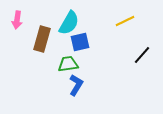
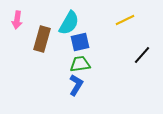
yellow line: moved 1 px up
green trapezoid: moved 12 px right
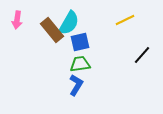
brown rectangle: moved 10 px right, 9 px up; rotated 55 degrees counterclockwise
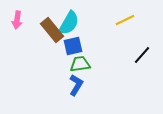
blue square: moved 7 px left, 4 px down
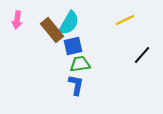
blue L-shape: rotated 20 degrees counterclockwise
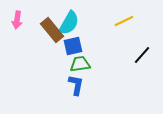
yellow line: moved 1 px left, 1 px down
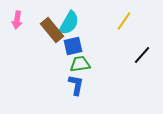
yellow line: rotated 30 degrees counterclockwise
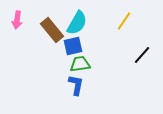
cyan semicircle: moved 8 px right
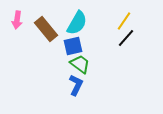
brown rectangle: moved 6 px left, 1 px up
black line: moved 16 px left, 17 px up
green trapezoid: rotated 45 degrees clockwise
blue L-shape: rotated 15 degrees clockwise
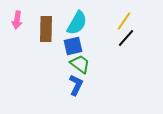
brown rectangle: rotated 40 degrees clockwise
